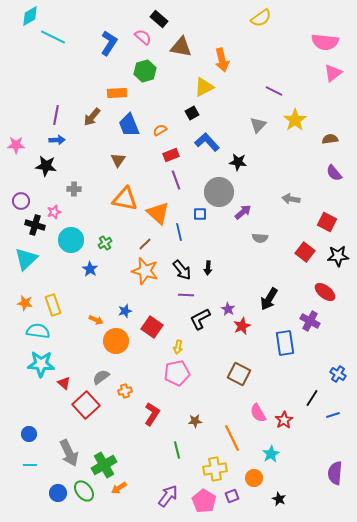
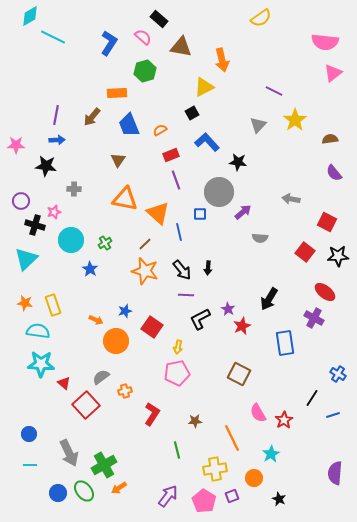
purple cross at (310, 321): moved 4 px right, 3 px up
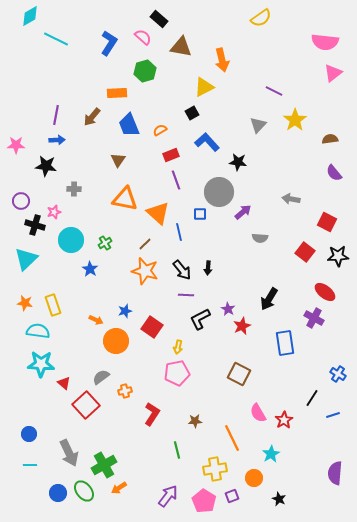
cyan line at (53, 37): moved 3 px right, 2 px down
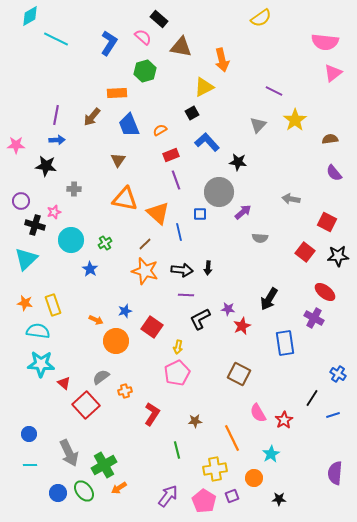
black arrow at (182, 270): rotated 45 degrees counterclockwise
purple star at (228, 309): rotated 24 degrees counterclockwise
pink pentagon at (177, 373): rotated 15 degrees counterclockwise
black star at (279, 499): rotated 24 degrees counterclockwise
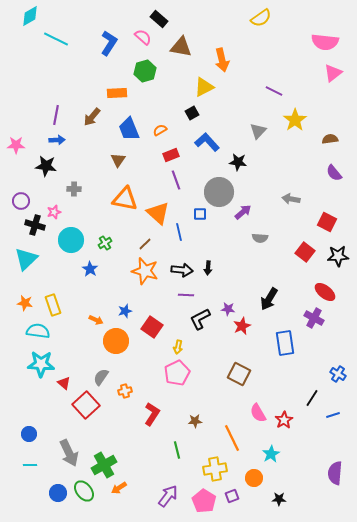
blue trapezoid at (129, 125): moved 4 px down
gray triangle at (258, 125): moved 6 px down
gray semicircle at (101, 377): rotated 18 degrees counterclockwise
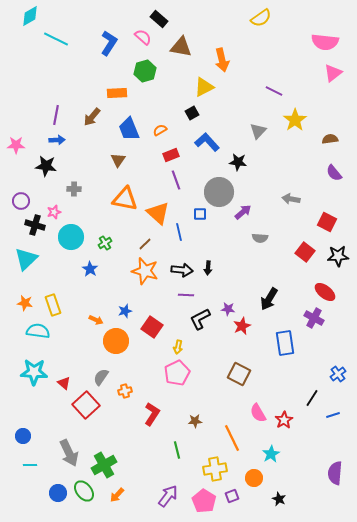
cyan circle at (71, 240): moved 3 px up
cyan star at (41, 364): moved 7 px left, 8 px down
blue cross at (338, 374): rotated 21 degrees clockwise
blue circle at (29, 434): moved 6 px left, 2 px down
orange arrow at (119, 488): moved 2 px left, 7 px down; rotated 14 degrees counterclockwise
black star at (279, 499): rotated 24 degrees clockwise
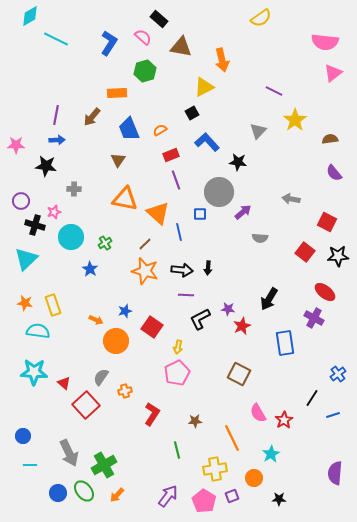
black star at (279, 499): rotated 24 degrees counterclockwise
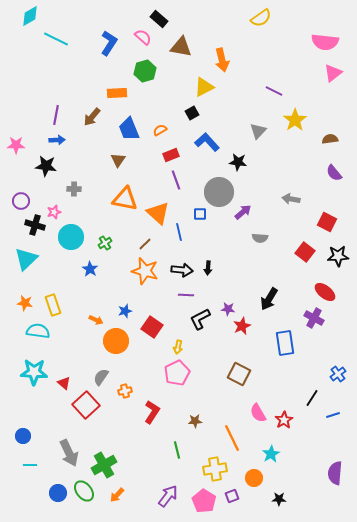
red L-shape at (152, 414): moved 2 px up
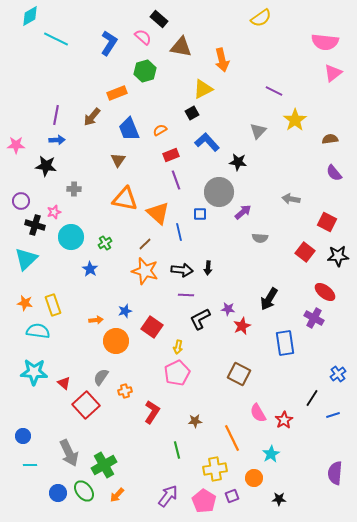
yellow triangle at (204, 87): moved 1 px left, 2 px down
orange rectangle at (117, 93): rotated 18 degrees counterclockwise
orange arrow at (96, 320): rotated 32 degrees counterclockwise
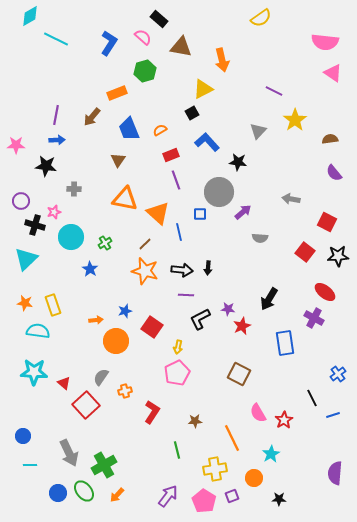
pink triangle at (333, 73): rotated 48 degrees counterclockwise
black line at (312, 398): rotated 60 degrees counterclockwise
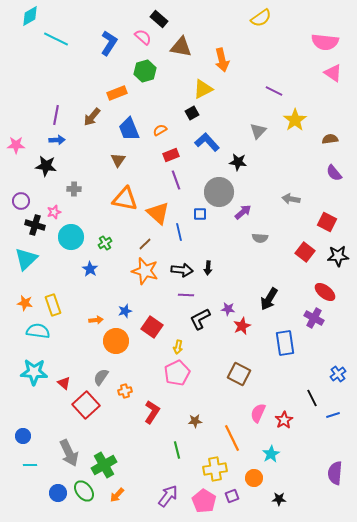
pink semicircle at (258, 413): rotated 54 degrees clockwise
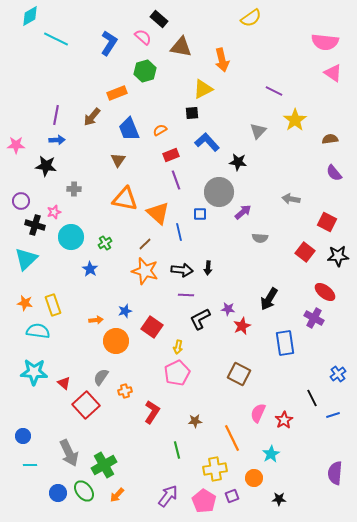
yellow semicircle at (261, 18): moved 10 px left
black square at (192, 113): rotated 24 degrees clockwise
